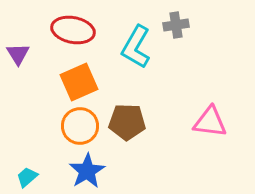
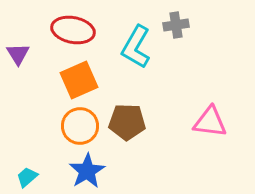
orange square: moved 2 px up
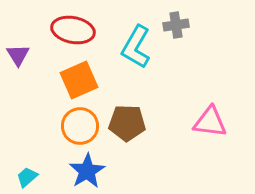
purple triangle: moved 1 px down
brown pentagon: moved 1 px down
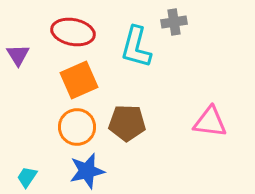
gray cross: moved 2 px left, 3 px up
red ellipse: moved 2 px down
cyan L-shape: rotated 15 degrees counterclockwise
orange circle: moved 3 px left, 1 px down
blue star: rotated 18 degrees clockwise
cyan trapezoid: rotated 15 degrees counterclockwise
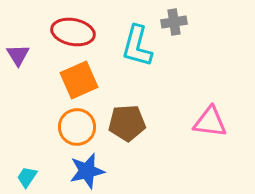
cyan L-shape: moved 1 px right, 1 px up
brown pentagon: rotated 6 degrees counterclockwise
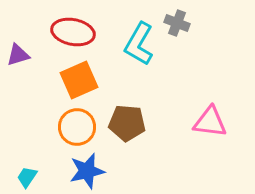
gray cross: moved 3 px right, 1 px down; rotated 30 degrees clockwise
cyan L-shape: moved 2 px right, 2 px up; rotated 15 degrees clockwise
purple triangle: rotated 45 degrees clockwise
brown pentagon: rotated 9 degrees clockwise
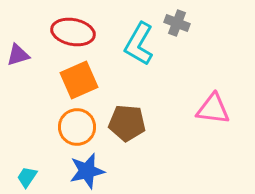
pink triangle: moved 3 px right, 13 px up
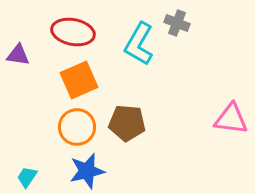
purple triangle: rotated 25 degrees clockwise
pink triangle: moved 18 px right, 10 px down
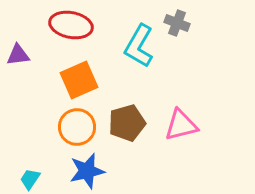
red ellipse: moved 2 px left, 7 px up
cyan L-shape: moved 2 px down
purple triangle: rotated 15 degrees counterclockwise
pink triangle: moved 50 px left, 6 px down; rotated 21 degrees counterclockwise
brown pentagon: rotated 21 degrees counterclockwise
cyan trapezoid: moved 3 px right, 2 px down
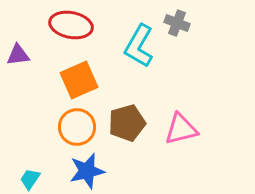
pink triangle: moved 4 px down
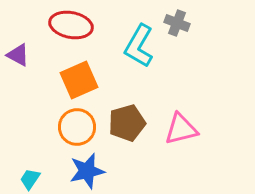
purple triangle: rotated 35 degrees clockwise
